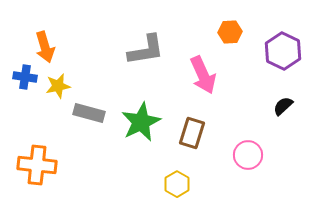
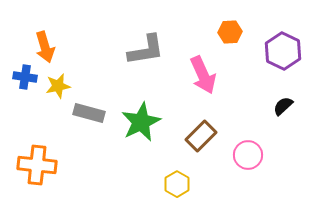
brown rectangle: moved 9 px right, 3 px down; rotated 28 degrees clockwise
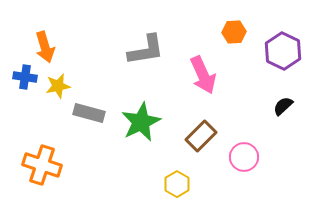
orange hexagon: moved 4 px right
pink circle: moved 4 px left, 2 px down
orange cross: moved 5 px right; rotated 12 degrees clockwise
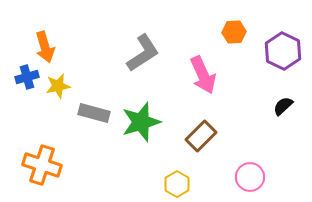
gray L-shape: moved 3 px left, 3 px down; rotated 24 degrees counterclockwise
blue cross: moved 2 px right; rotated 25 degrees counterclockwise
gray rectangle: moved 5 px right
green star: rotated 9 degrees clockwise
pink circle: moved 6 px right, 20 px down
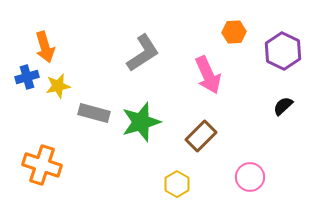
pink arrow: moved 5 px right
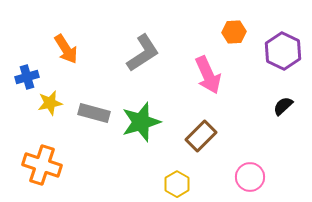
orange arrow: moved 21 px right, 2 px down; rotated 16 degrees counterclockwise
yellow star: moved 8 px left, 17 px down
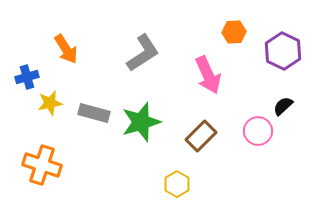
pink circle: moved 8 px right, 46 px up
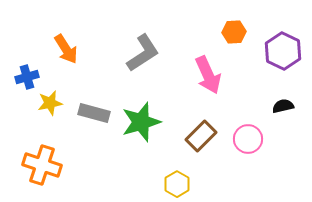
black semicircle: rotated 30 degrees clockwise
pink circle: moved 10 px left, 8 px down
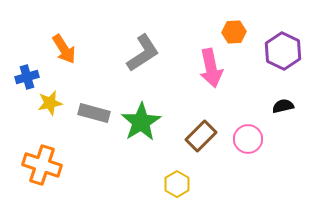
orange arrow: moved 2 px left
pink arrow: moved 3 px right, 7 px up; rotated 12 degrees clockwise
green star: rotated 15 degrees counterclockwise
